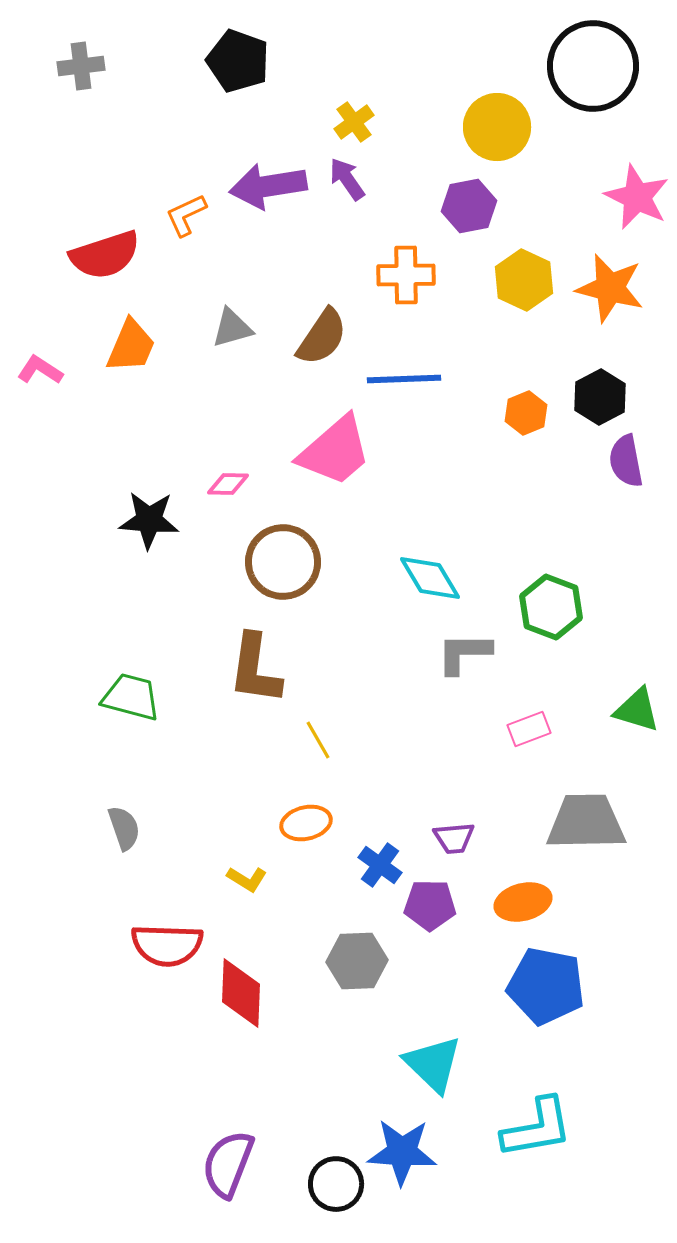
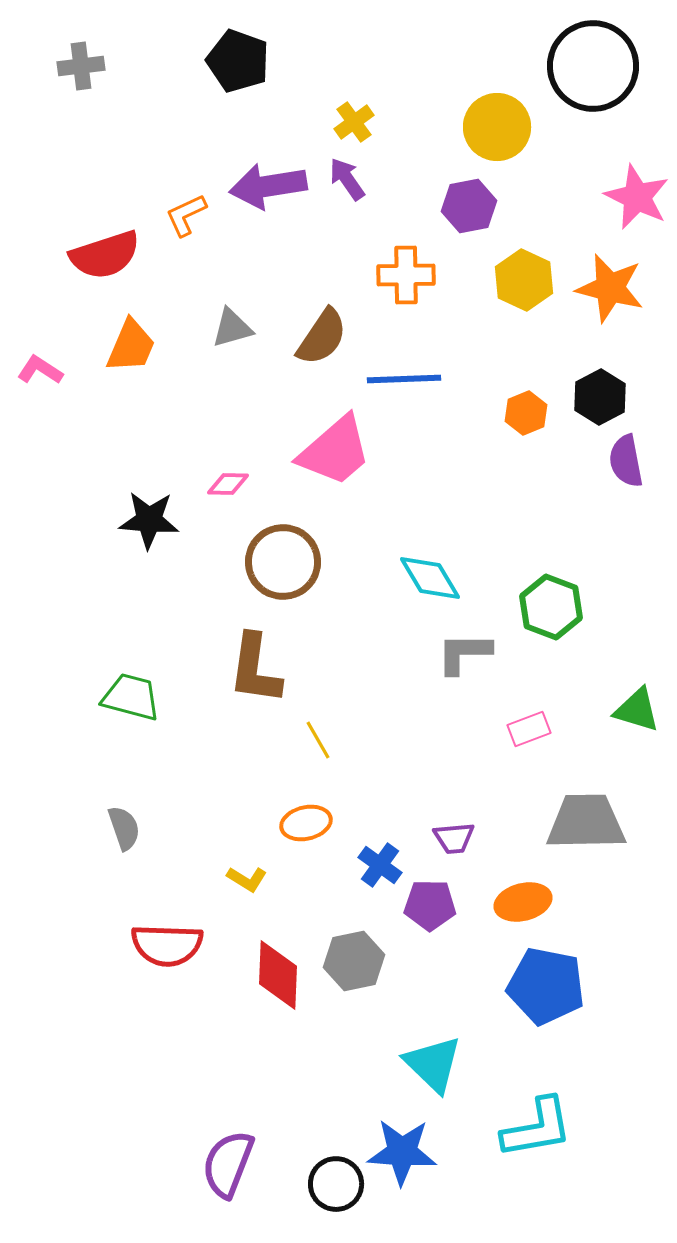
gray hexagon at (357, 961): moved 3 px left; rotated 10 degrees counterclockwise
red diamond at (241, 993): moved 37 px right, 18 px up
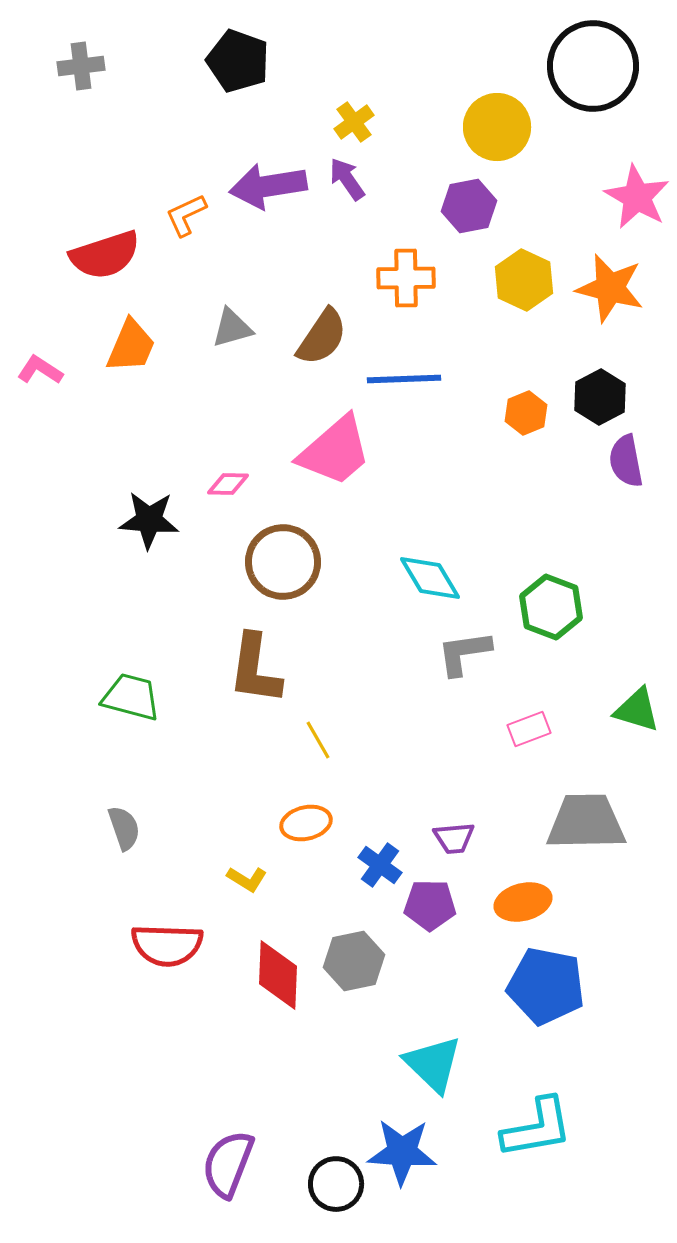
pink star at (637, 197): rotated 4 degrees clockwise
orange cross at (406, 275): moved 3 px down
gray L-shape at (464, 653): rotated 8 degrees counterclockwise
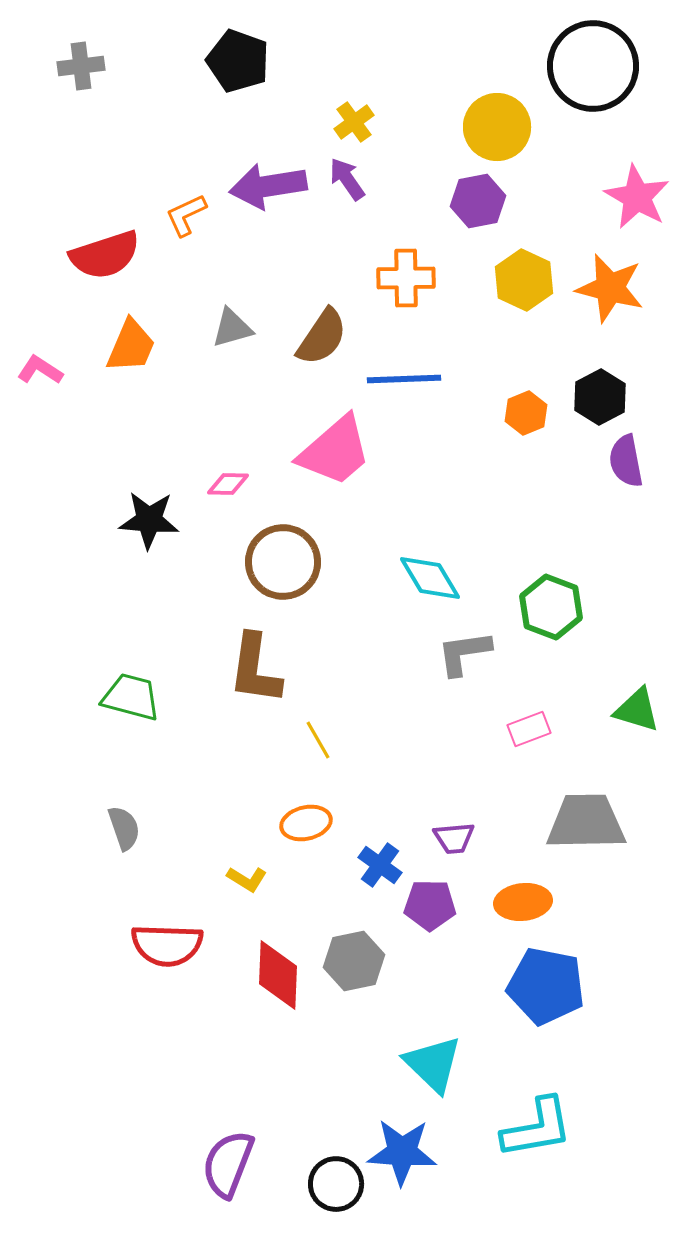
purple hexagon at (469, 206): moved 9 px right, 5 px up
orange ellipse at (523, 902): rotated 8 degrees clockwise
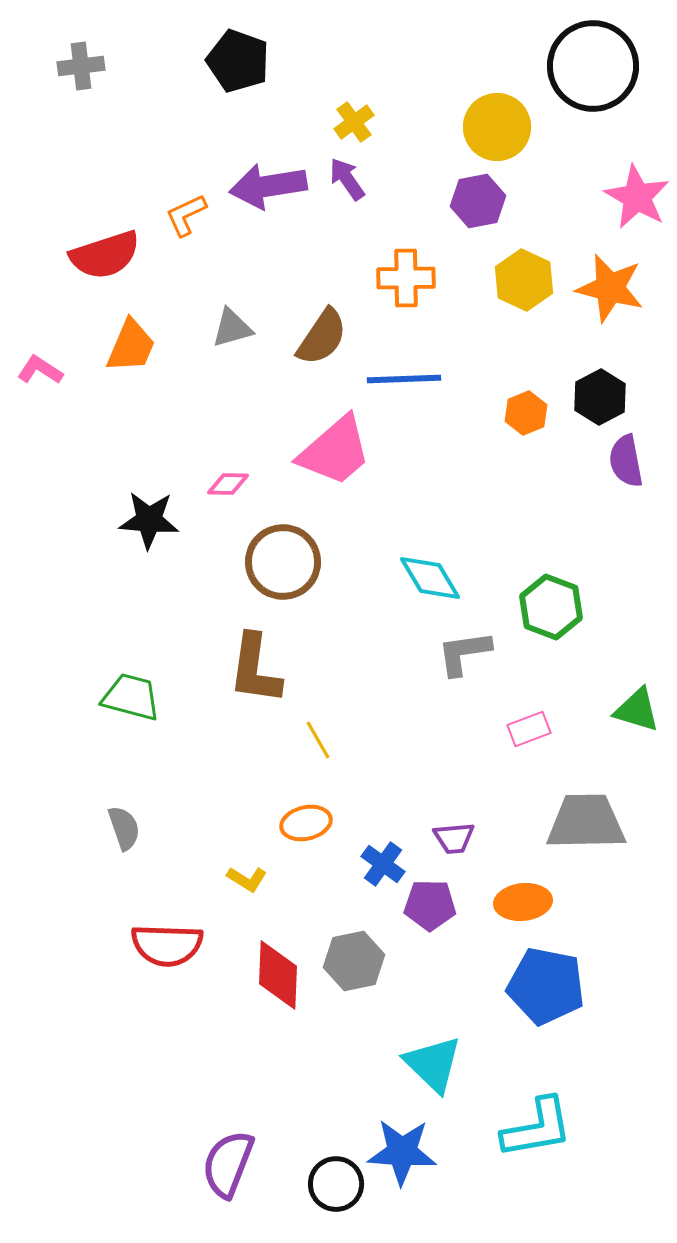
blue cross at (380, 865): moved 3 px right, 1 px up
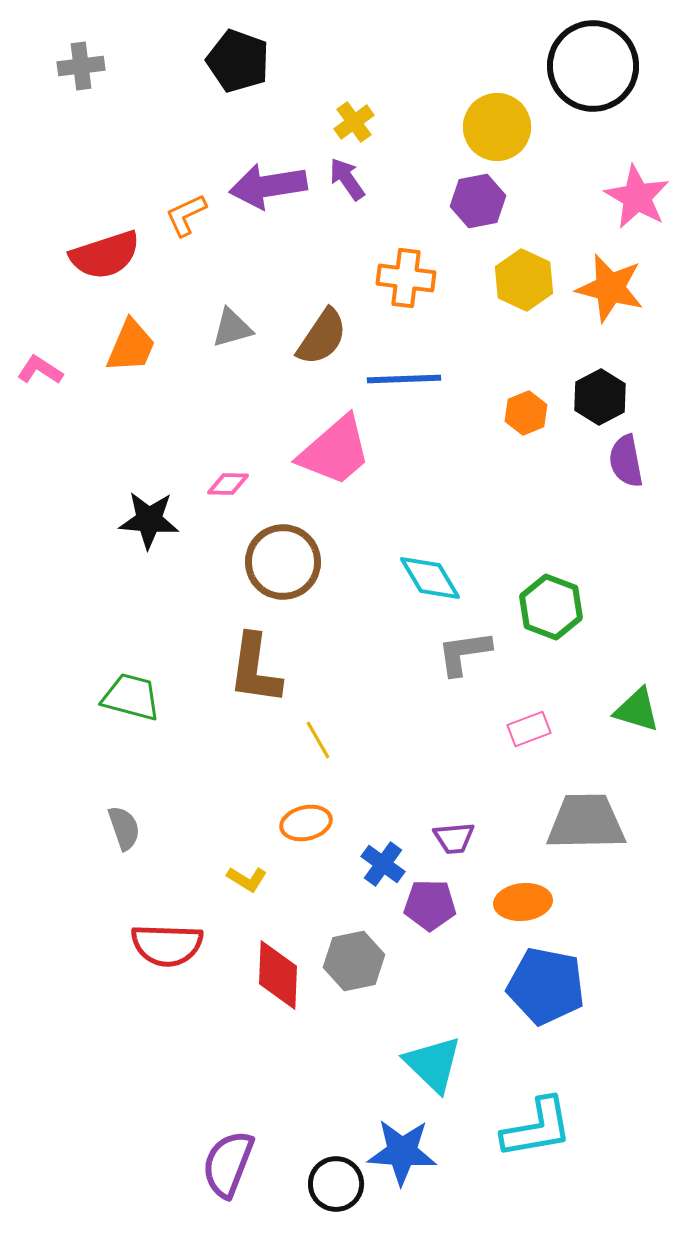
orange cross at (406, 278): rotated 8 degrees clockwise
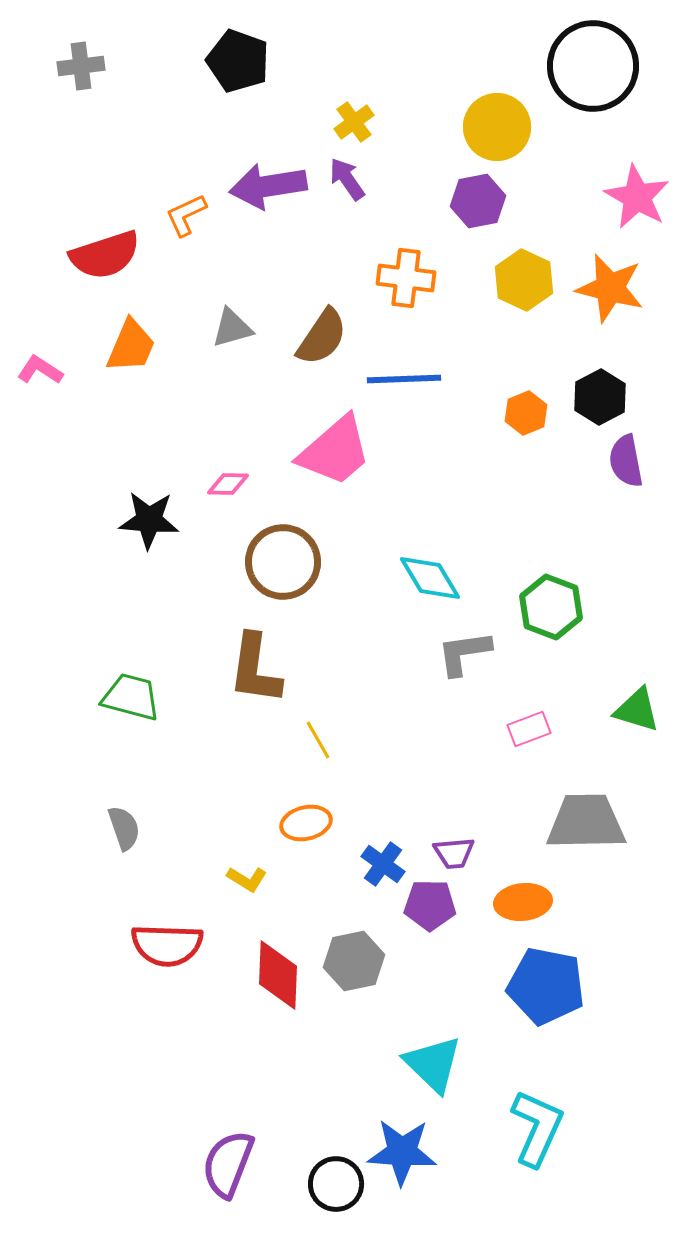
purple trapezoid at (454, 838): moved 15 px down
cyan L-shape at (537, 1128): rotated 56 degrees counterclockwise
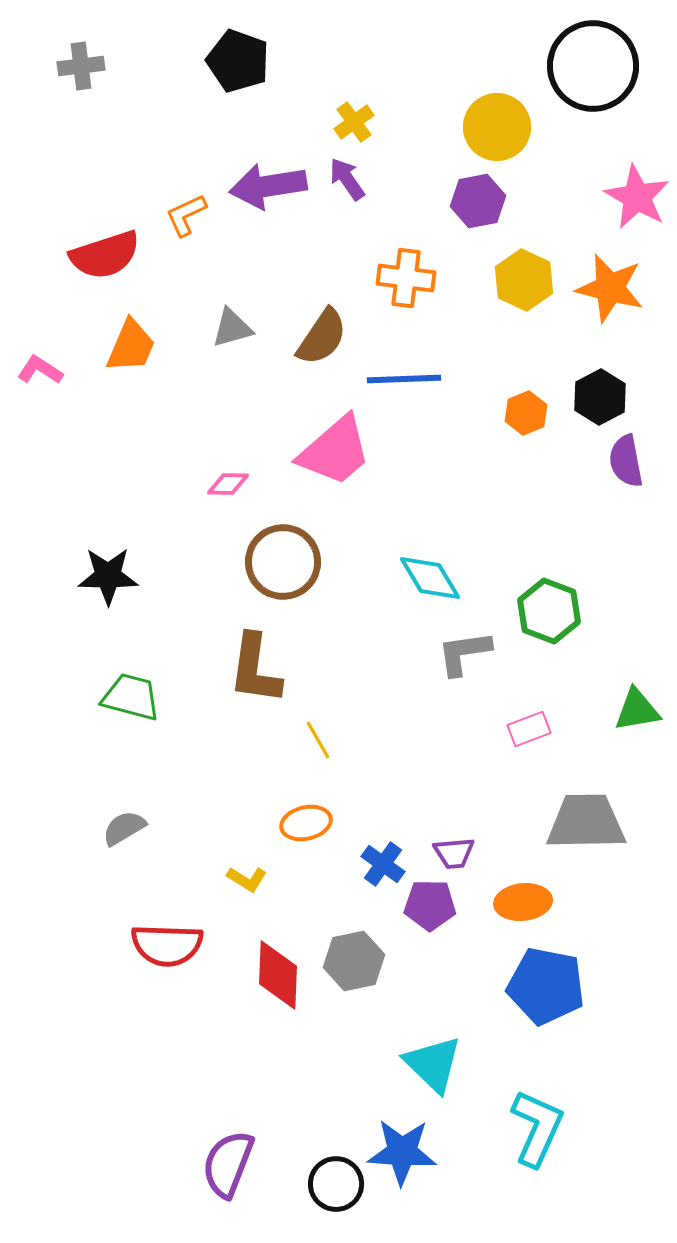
black star at (149, 520): moved 41 px left, 56 px down; rotated 4 degrees counterclockwise
green hexagon at (551, 607): moved 2 px left, 4 px down
green triangle at (637, 710): rotated 27 degrees counterclockwise
gray semicircle at (124, 828): rotated 102 degrees counterclockwise
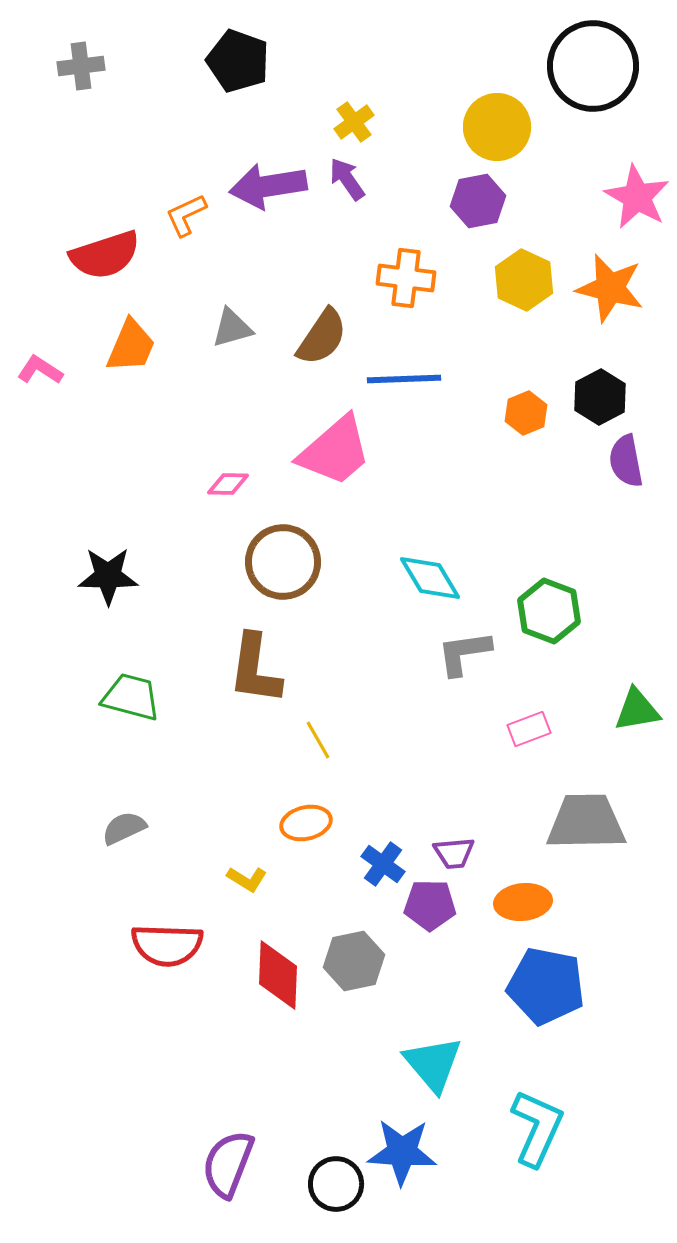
gray semicircle at (124, 828): rotated 6 degrees clockwise
cyan triangle at (433, 1064): rotated 6 degrees clockwise
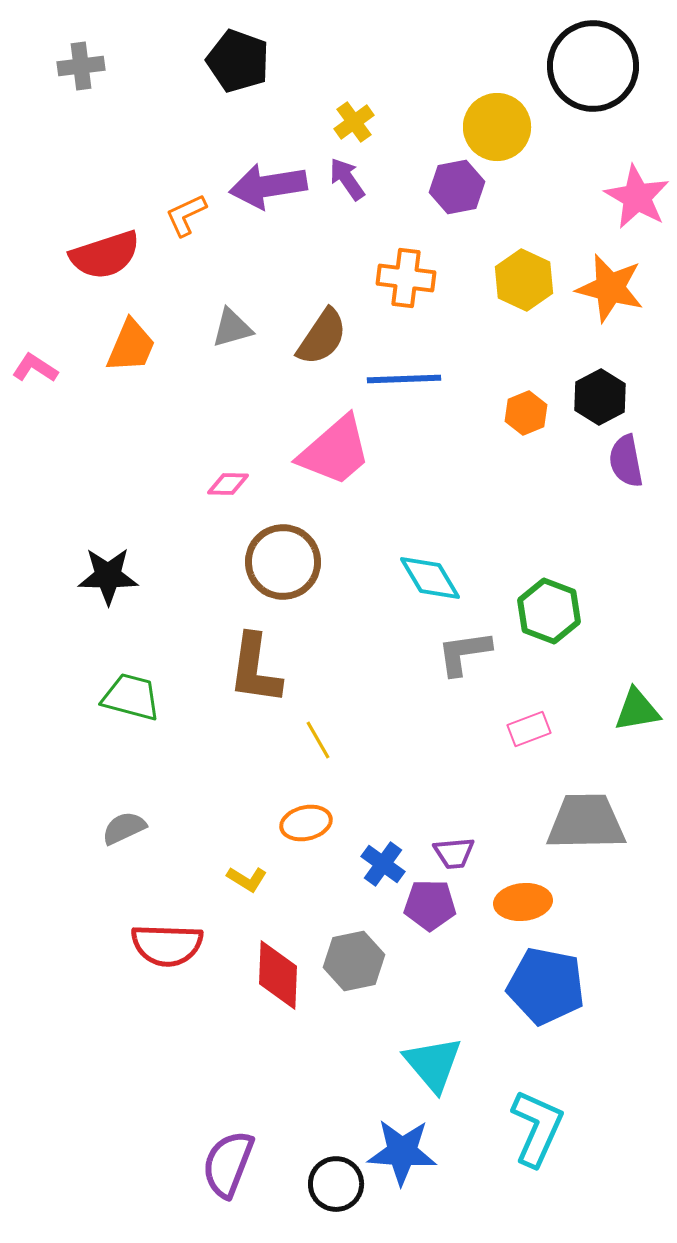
purple hexagon at (478, 201): moved 21 px left, 14 px up
pink L-shape at (40, 370): moved 5 px left, 2 px up
